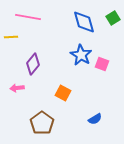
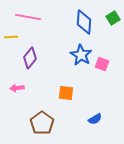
blue diamond: rotated 20 degrees clockwise
purple diamond: moved 3 px left, 6 px up
orange square: moved 3 px right; rotated 21 degrees counterclockwise
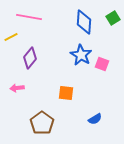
pink line: moved 1 px right
yellow line: rotated 24 degrees counterclockwise
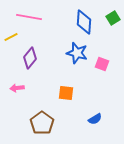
blue star: moved 4 px left, 2 px up; rotated 15 degrees counterclockwise
